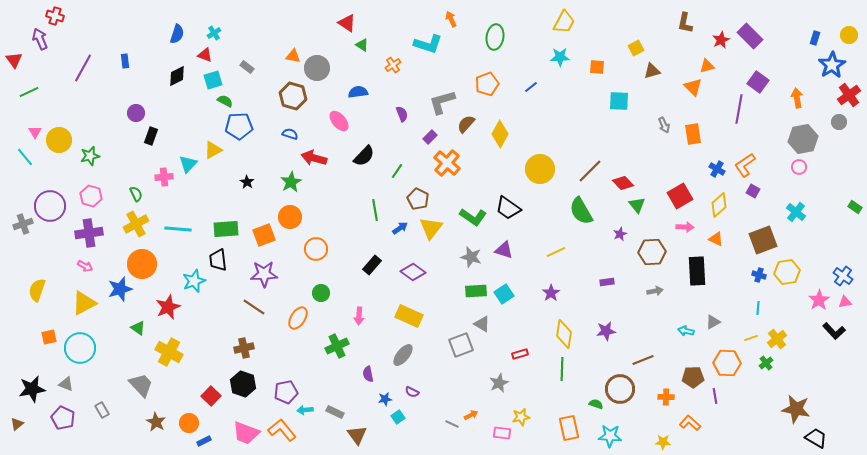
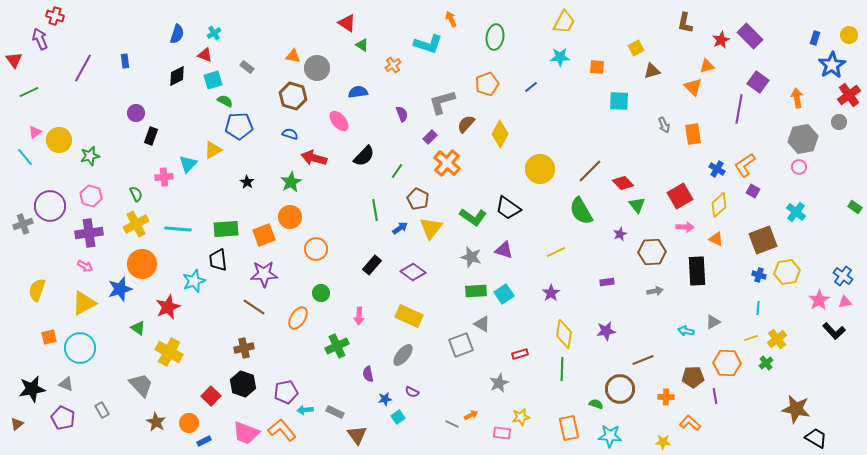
pink triangle at (35, 132): rotated 24 degrees clockwise
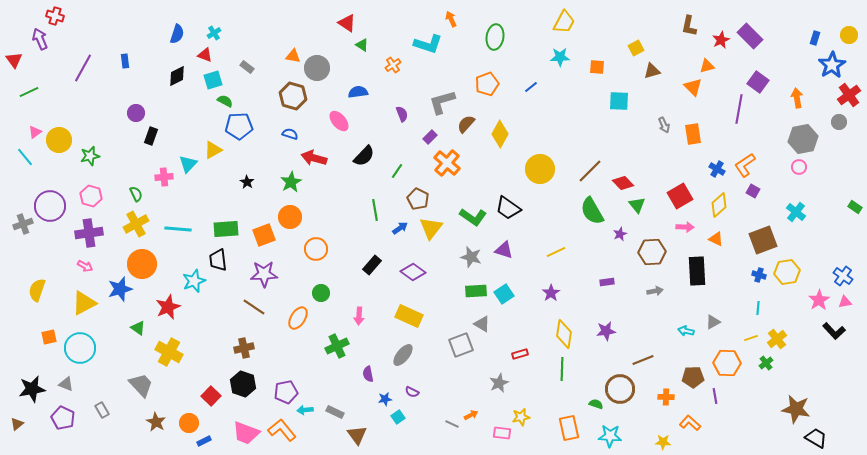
brown L-shape at (685, 23): moved 4 px right, 3 px down
green semicircle at (581, 211): moved 11 px right
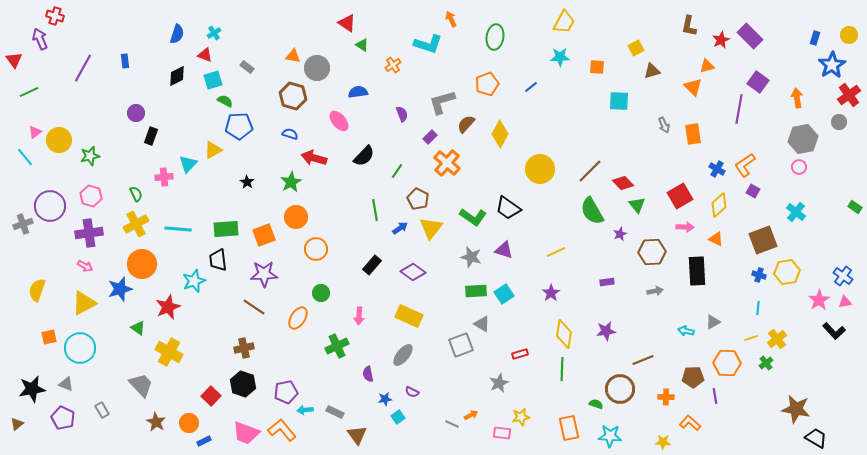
orange circle at (290, 217): moved 6 px right
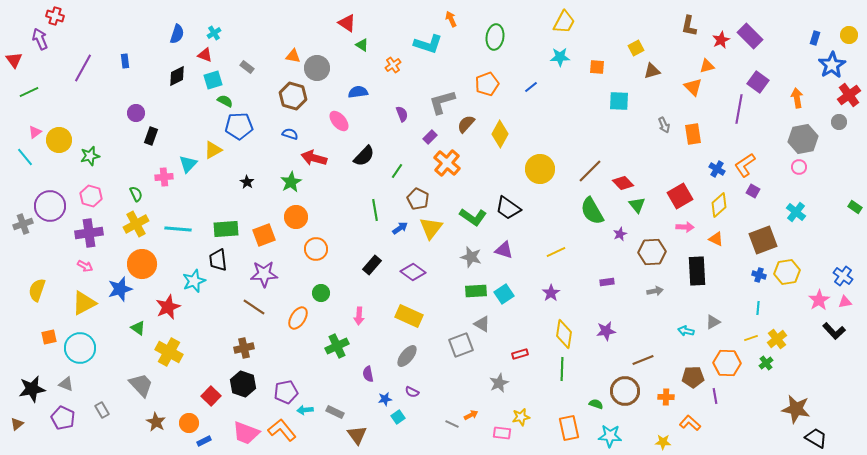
gray ellipse at (403, 355): moved 4 px right, 1 px down
brown circle at (620, 389): moved 5 px right, 2 px down
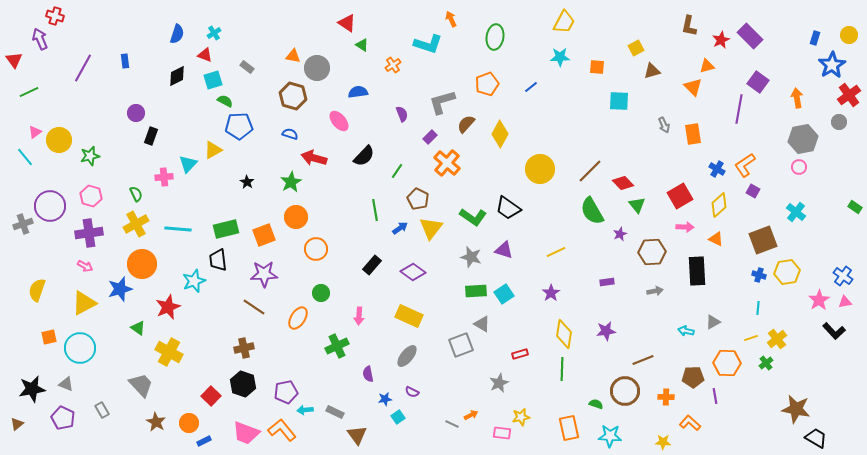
green rectangle at (226, 229): rotated 10 degrees counterclockwise
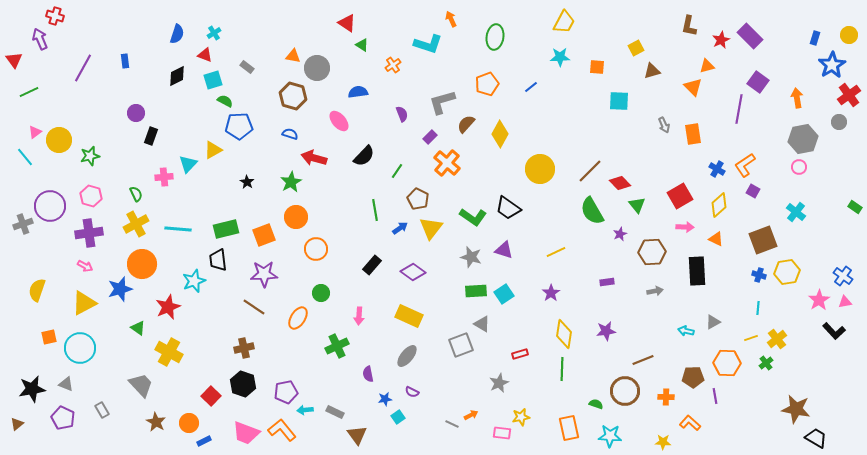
red diamond at (623, 183): moved 3 px left
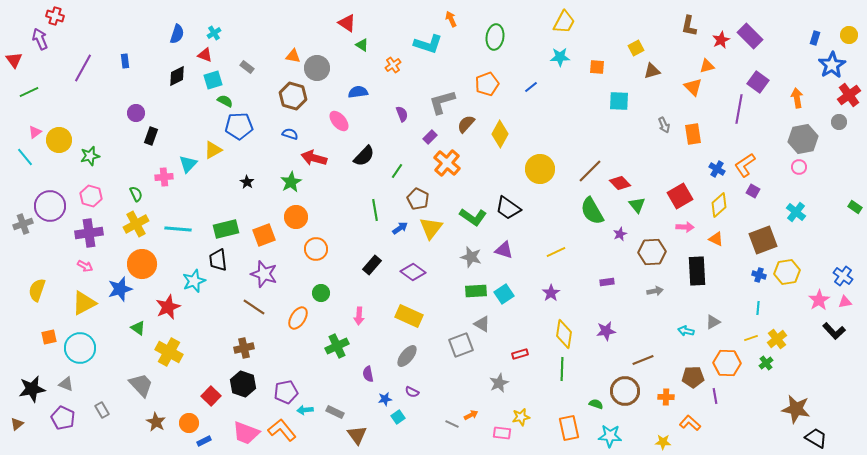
purple star at (264, 274): rotated 20 degrees clockwise
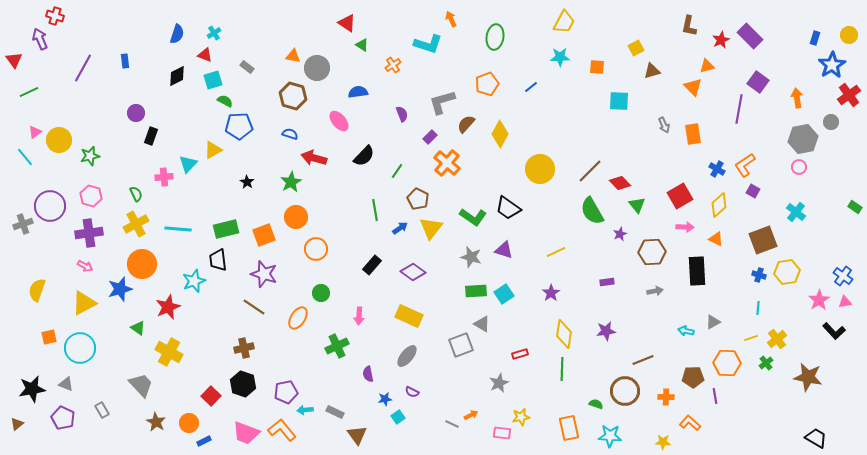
gray circle at (839, 122): moved 8 px left
brown star at (796, 409): moved 12 px right, 32 px up
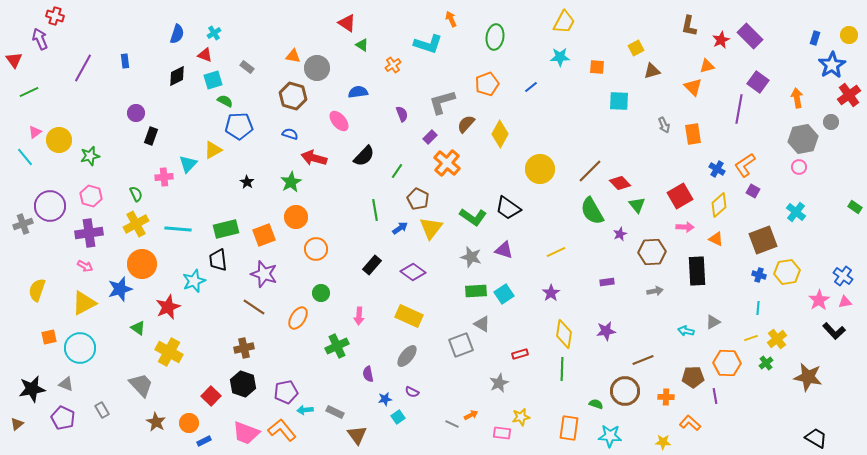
orange rectangle at (569, 428): rotated 20 degrees clockwise
